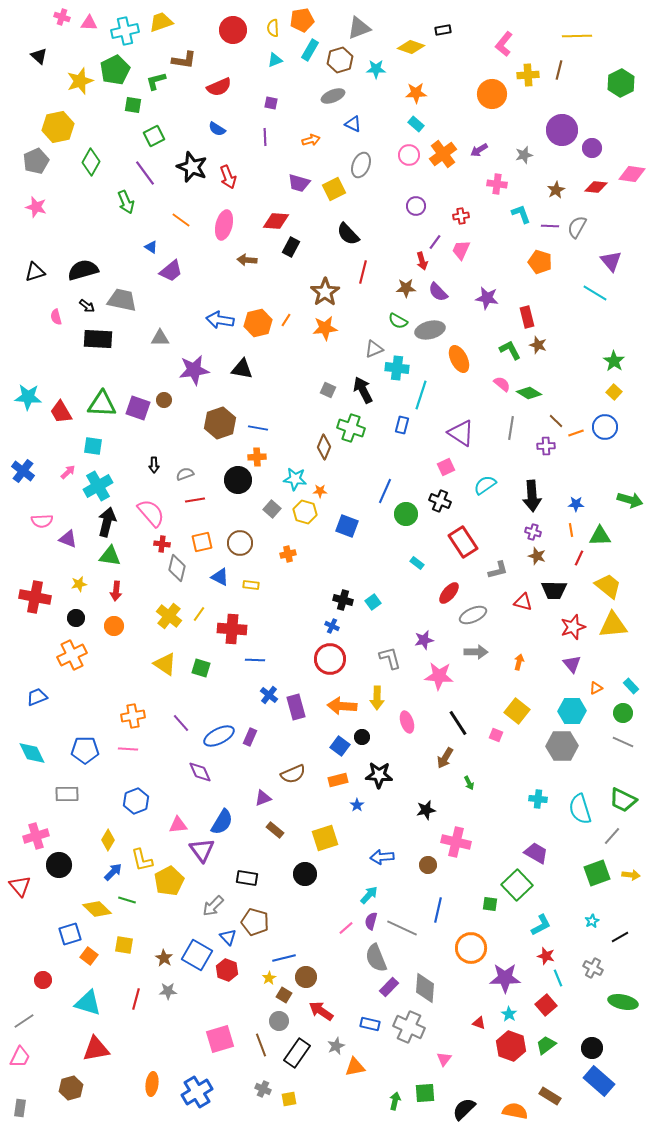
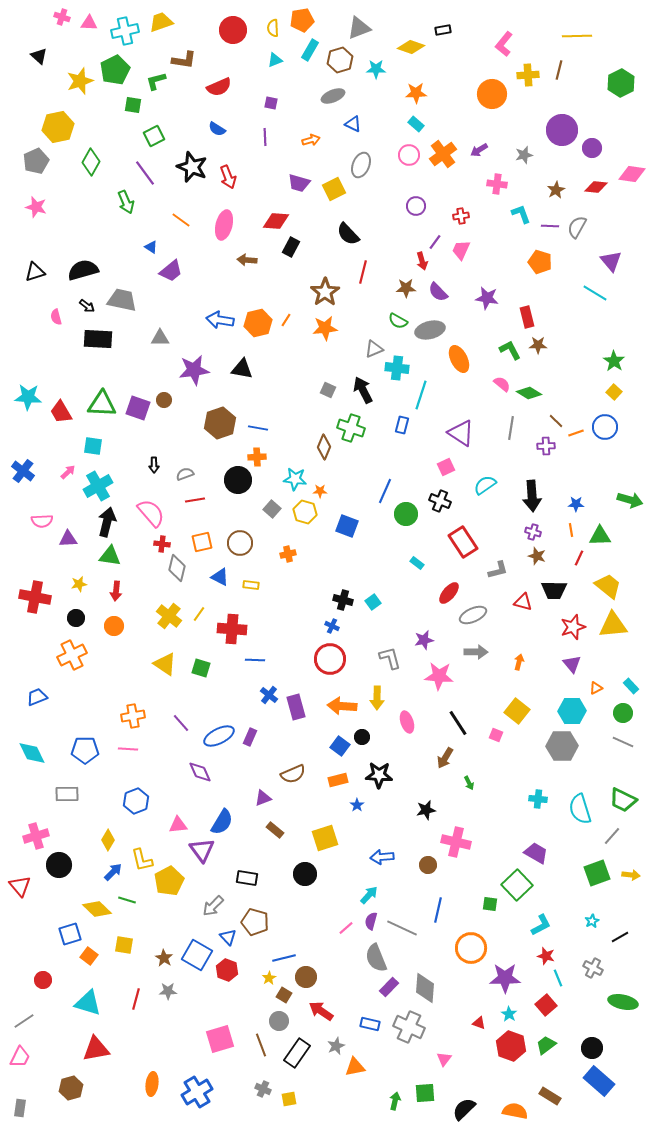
brown star at (538, 345): rotated 18 degrees counterclockwise
purple triangle at (68, 539): rotated 24 degrees counterclockwise
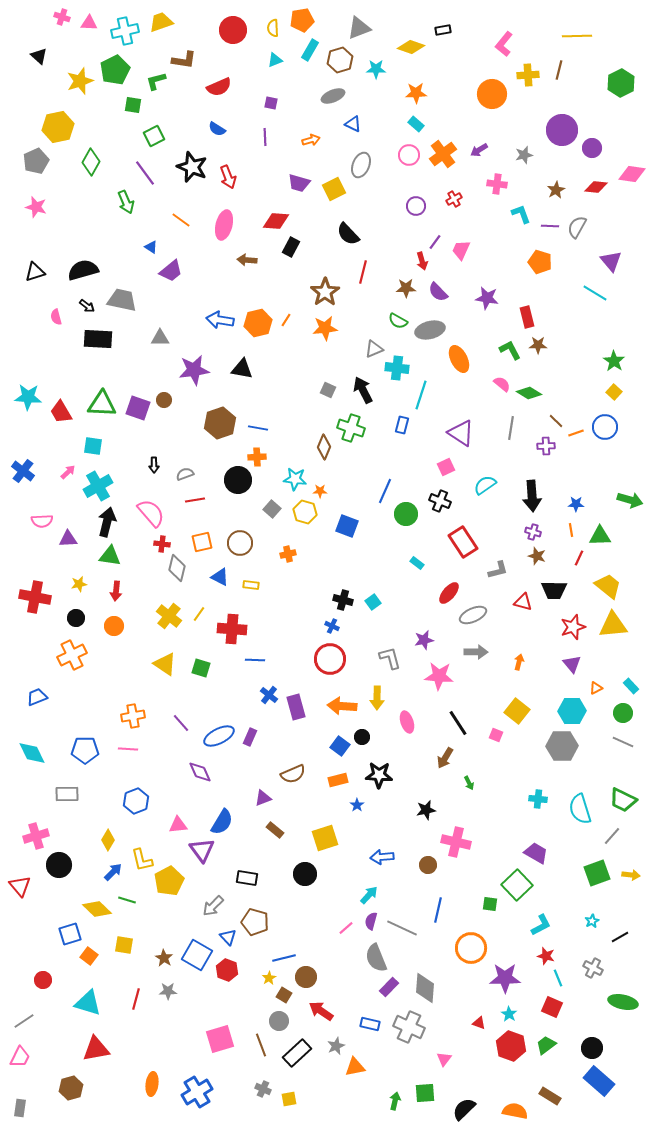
red cross at (461, 216): moved 7 px left, 17 px up; rotated 21 degrees counterclockwise
red square at (546, 1005): moved 6 px right, 2 px down; rotated 25 degrees counterclockwise
black rectangle at (297, 1053): rotated 12 degrees clockwise
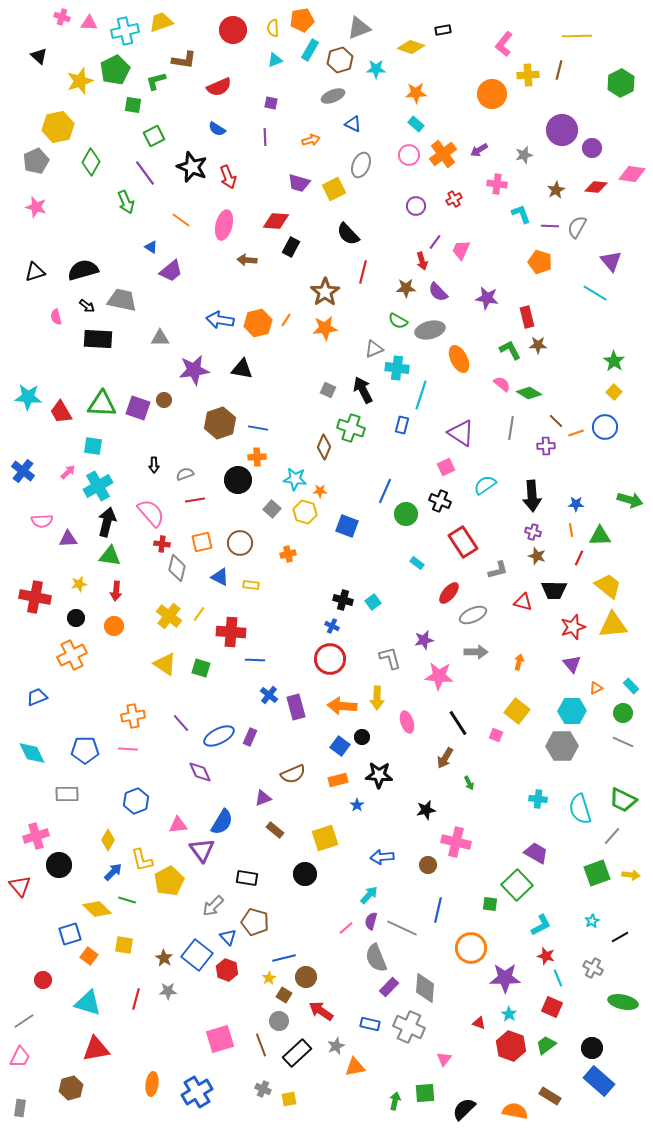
red cross at (232, 629): moved 1 px left, 3 px down
blue square at (197, 955): rotated 8 degrees clockwise
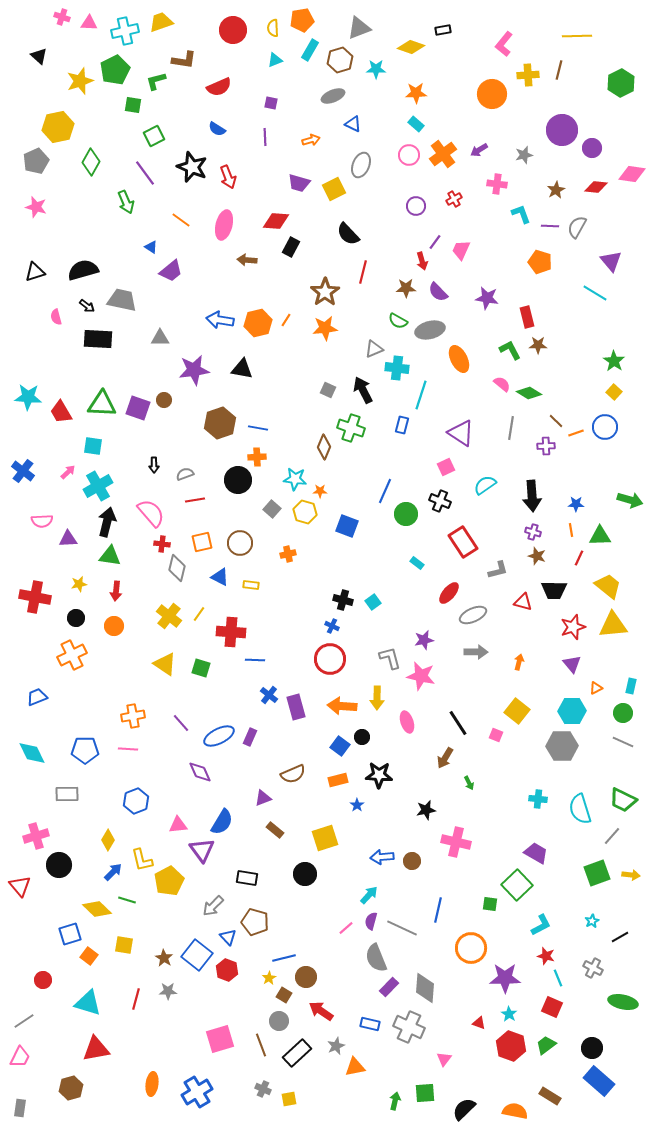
pink star at (439, 676): moved 18 px left; rotated 8 degrees clockwise
cyan rectangle at (631, 686): rotated 56 degrees clockwise
brown circle at (428, 865): moved 16 px left, 4 px up
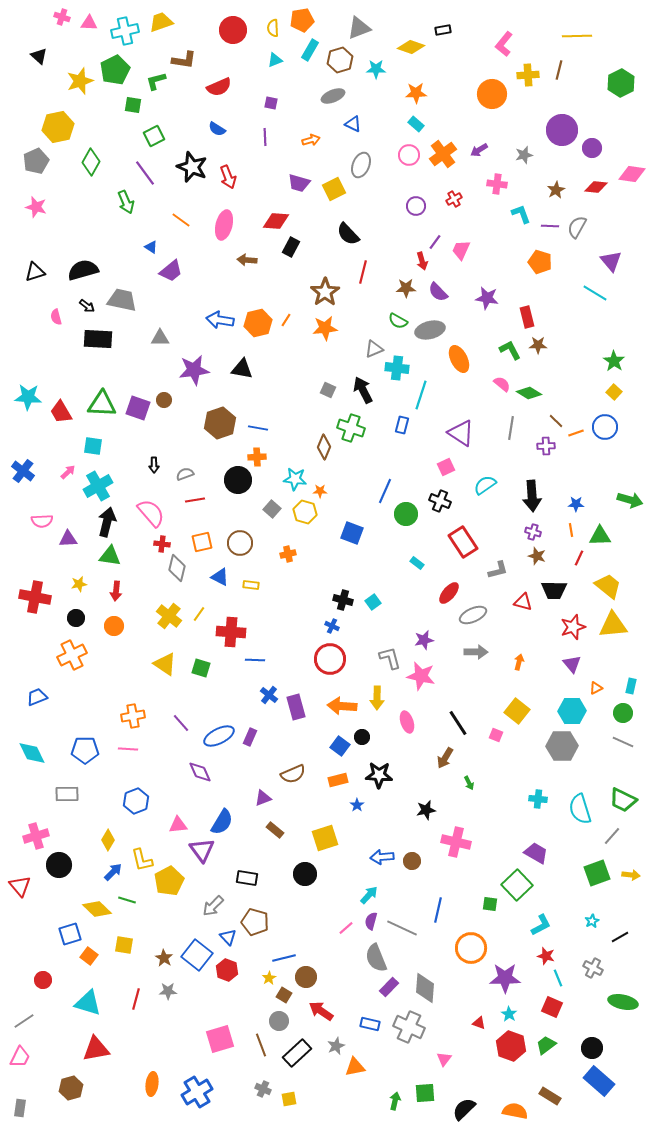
blue square at (347, 526): moved 5 px right, 7 px down
